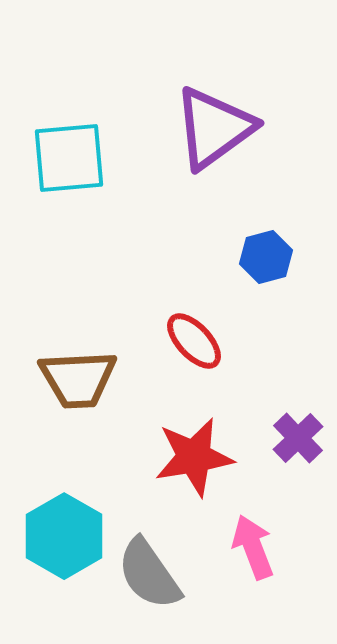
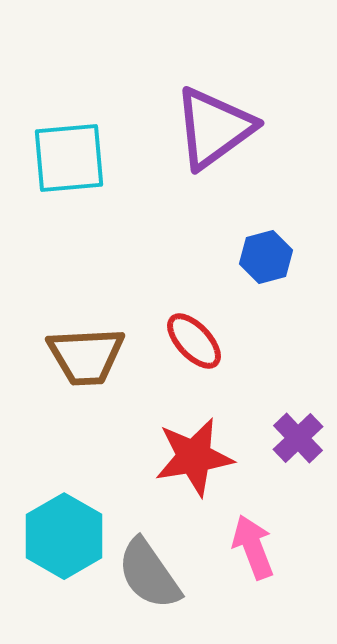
brown trapezoid: moved 8 px right, 23 px up
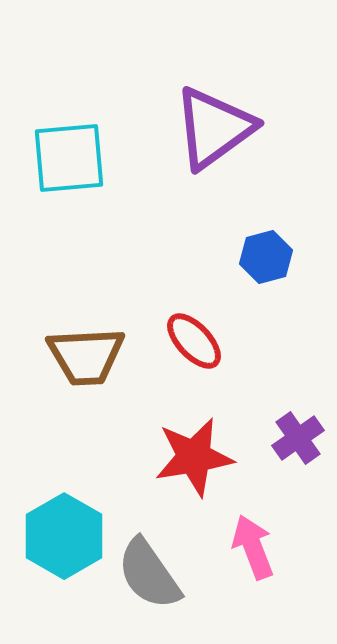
purple cross: rotated 9 degrees clockwise
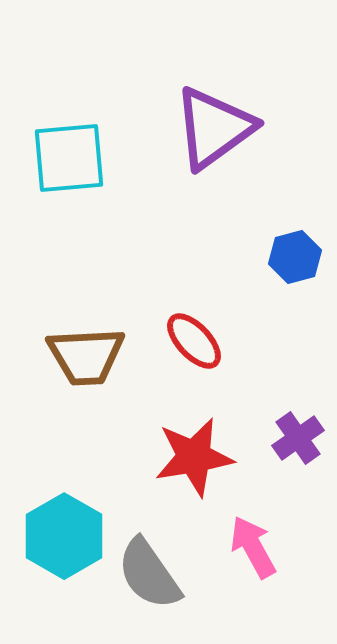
blue hexagon: moved 29 px right
pink arrow: rotated 8 degrees counterclockwise
